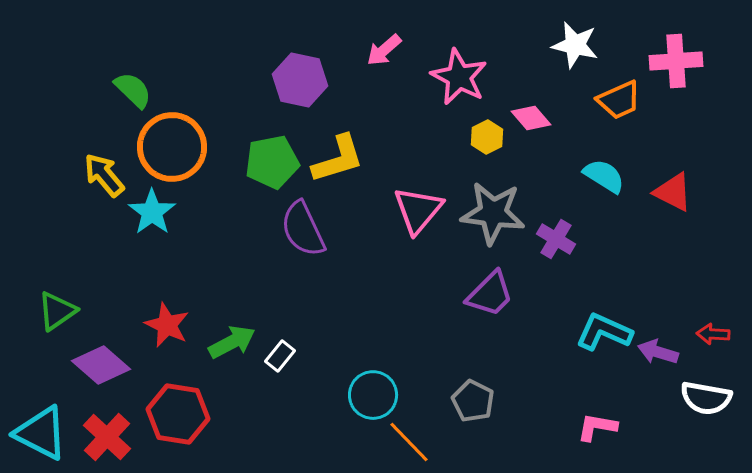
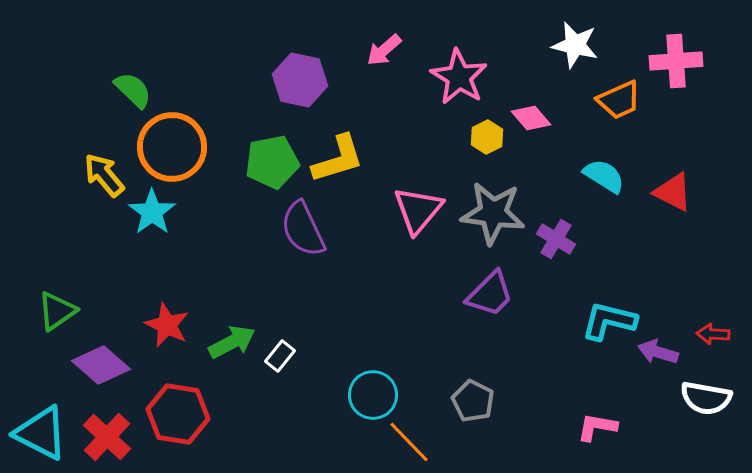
pink star: rotated 4 degrees clockwise
cyan L-shape: moved 5 px right, 11 px up; rotated 10 degrees counterclockwise
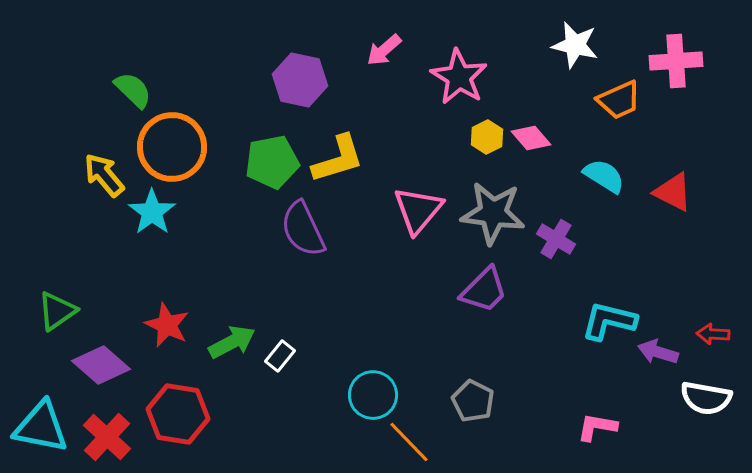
pink diamond: moved 20 px down
purple trapezoid: moved 6 px left, 4 px up
cyan triangle: moved 6 px up; rotated 16 degrees counterclockwise
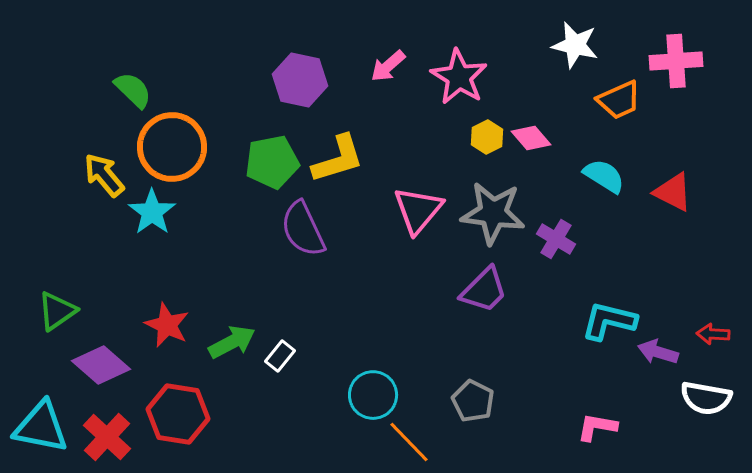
pink arrow: moved 4 px right, 16 px down
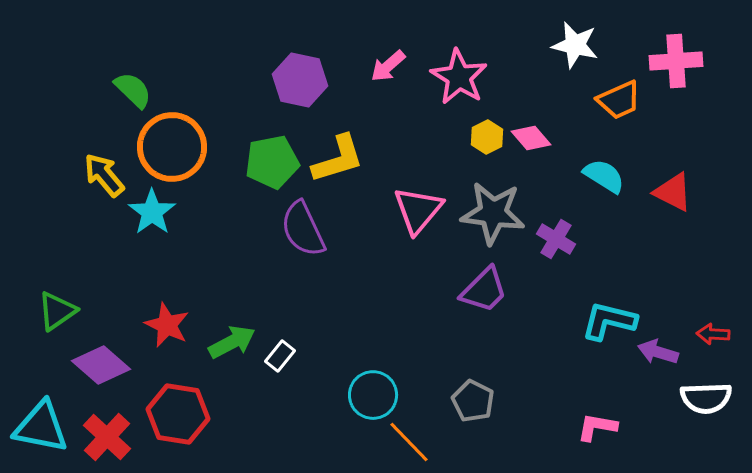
white semicircle: rotated 12 degrees counterclockwise
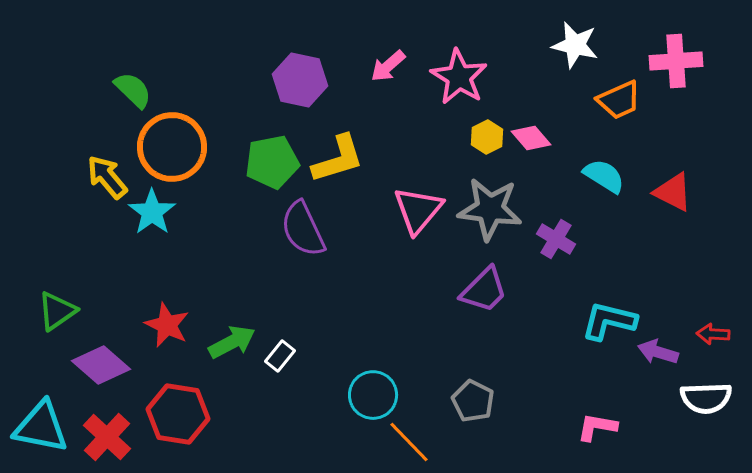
yellow arrow: moved 3 px right, 2 px down
gray star: moved 3 px left, 4 px up
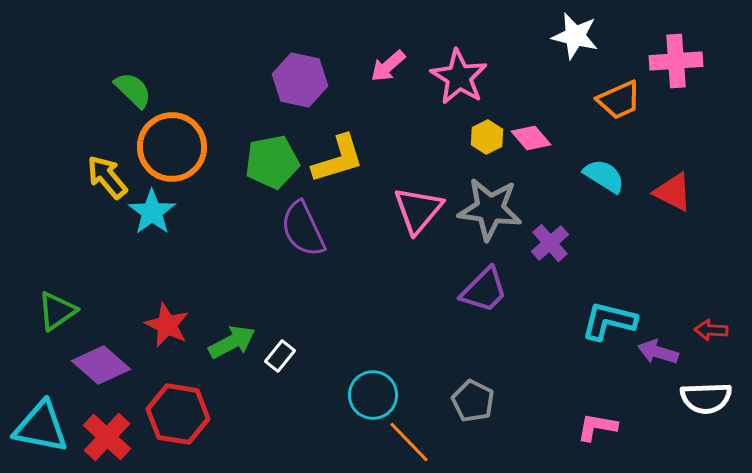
white star: moved 9 px up
purple cross: moved 6 px left, 4 px down; rotated 18 degrees clockwise
red arrow: moved 2 px left, 4 px up
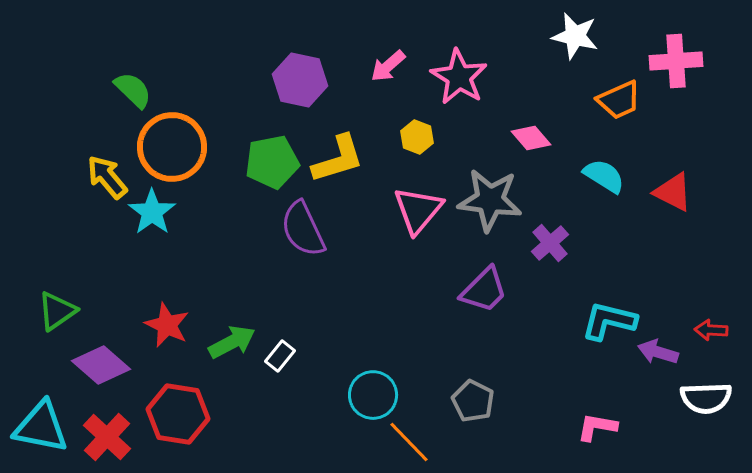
yellow hexagon: moved 70 px left; rotated 12 degrees counterclockwise
gray star: moved 9 px up
